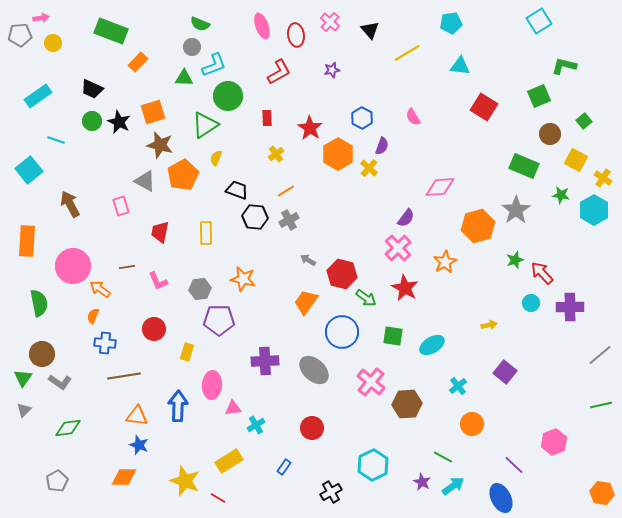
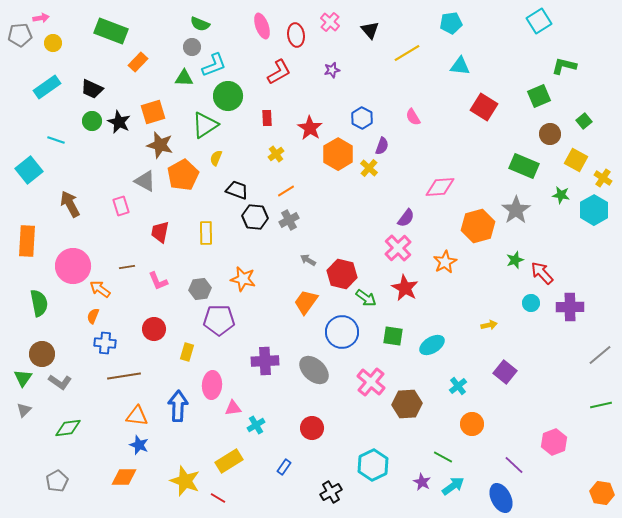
cyan rectangle at (38, 96): moved 9 px right, 9 px up
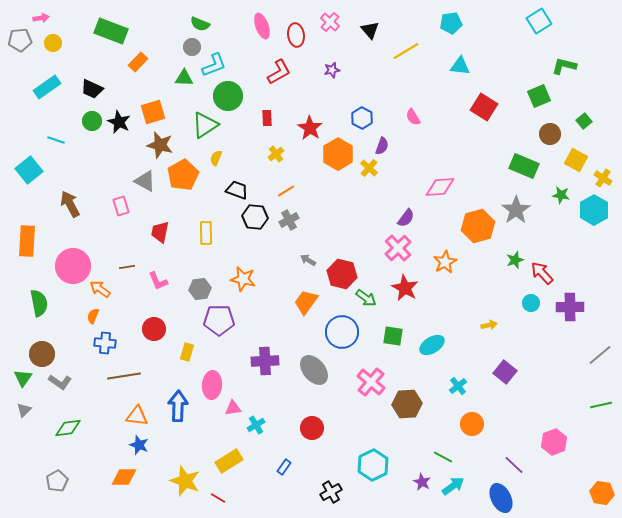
gray pentagon at (20, 35): moved 5 px down
yellow line at (407, 53): moved 1 px left, 2 px up
gray ellipse at (314, 370): rotated 8 degrees clockwise
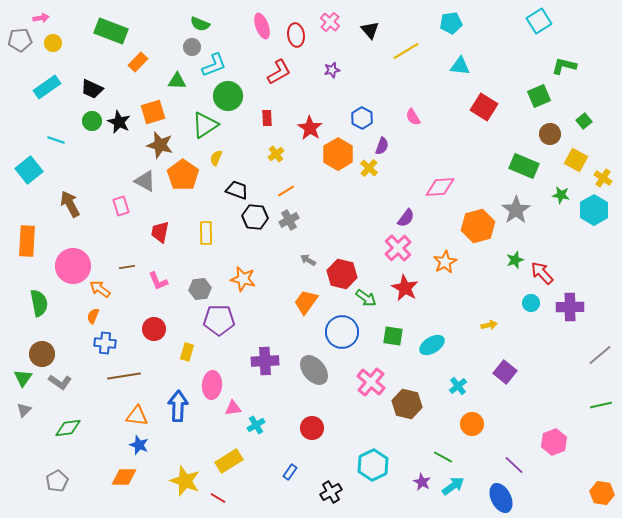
green triangle at (184, 78): moved 7 px left, 3 px down
orange pentagon at (183, 175): rotated 8 degrees counterclockwise
brown hexagon at (407, 404): rotated 16 degrees clockwise
blue rectangle at (284, 467): moved 6 px right, 5 px down
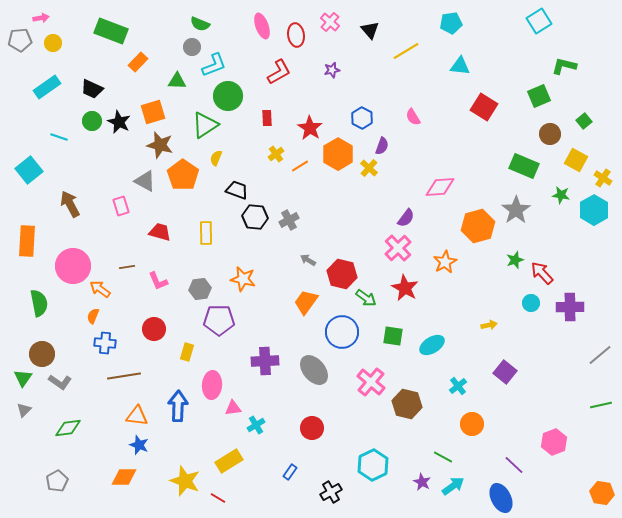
cyan line at (56, 140): moved 3 px right, 3 px up
orange line at (286, 191): moved 14 px right, 25 px up
red trapezoid at (160, 232): rotated 95 degrees clockwise
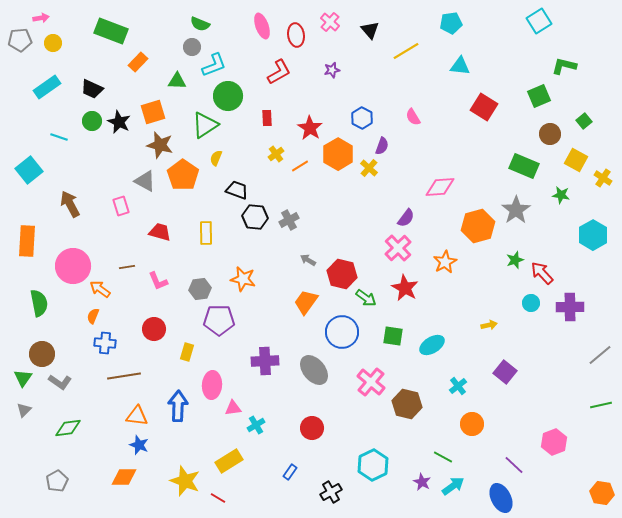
cyan hexagon at (594, 210): moved 1 px left, 25 px down
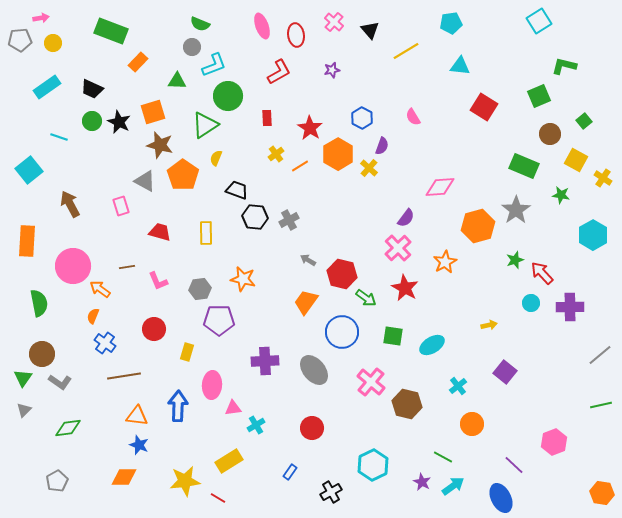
pink cross at (330, 22): moved 4 px right
blue cross at (105, 343): rotated 30 degrees clockwise
yellow star at (185, 481): rotated 28 degrees counterclockwise
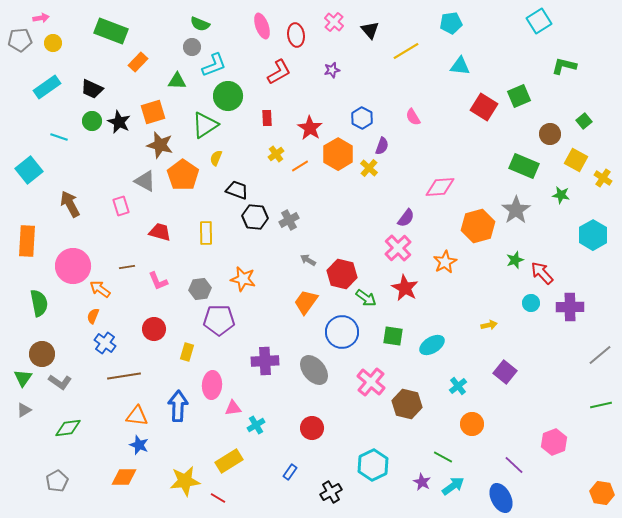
green square at (539, 96): moved 20 px left
gray triangle at (24, 410): rotated 14 degrees clockwise
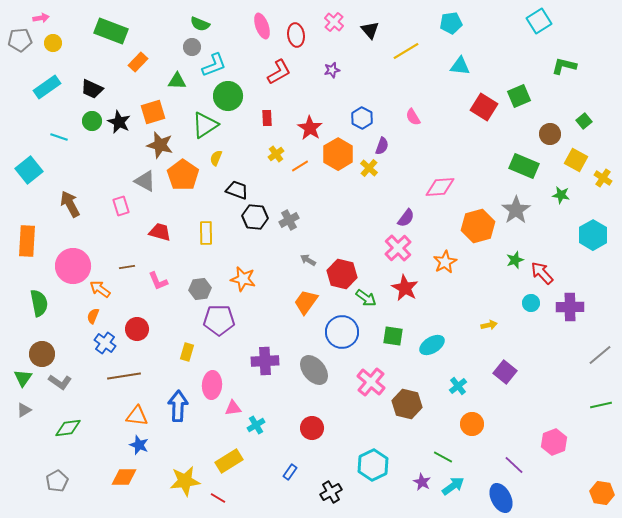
red circle at (154, 329): moved 17 px left
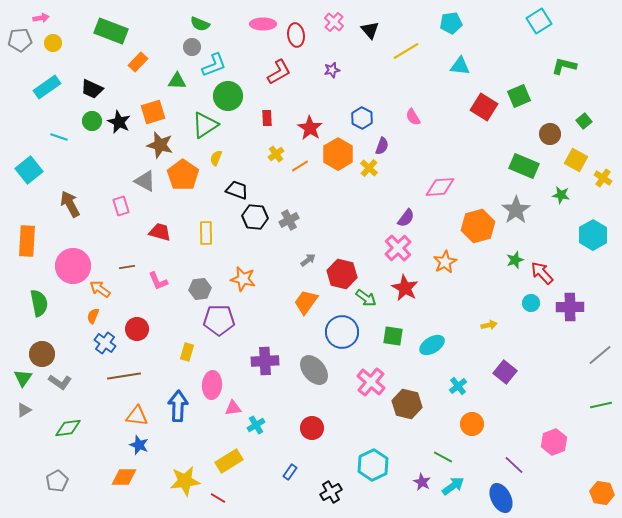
pink ellipse at (262, 26): moved 1 px right, 2 px up; rotated 70 degrees counterclockwise
gray arrow at (308, 260): rotated 112 degrees clockwise
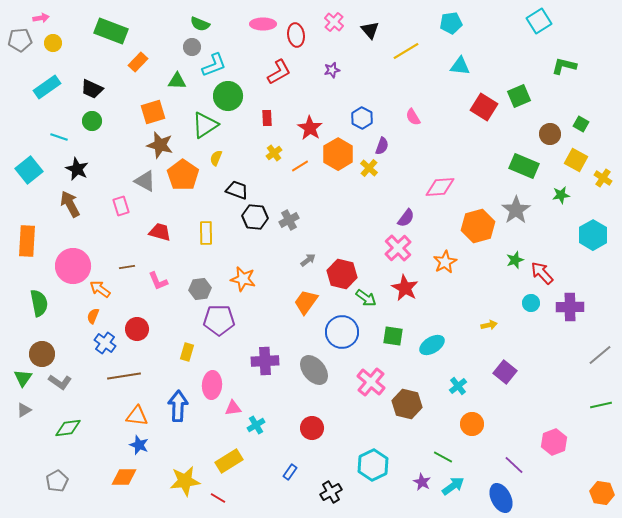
green square at (584, 121): moved 3 px left, 3 px down; rotated 21 degrees counterclockwise
black star at (119, 122): moved 42 px left, 47 px down
yellow cross at (276, 154): moved 2 px left, 1 px up
green star at (561, 195): rotated 18 degrees counterclockwise
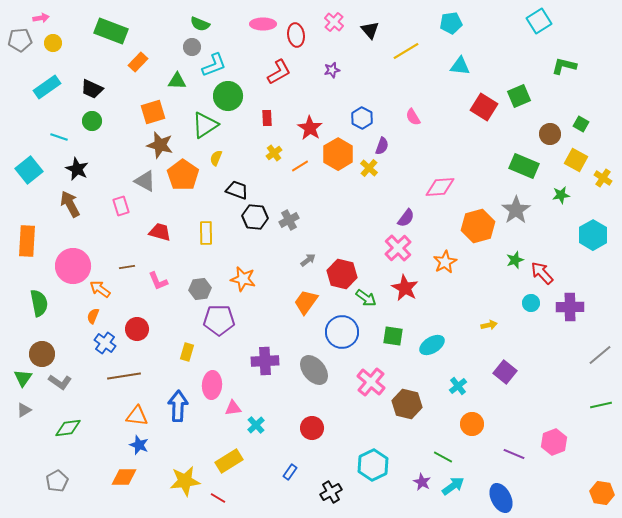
cyan cross at (256, 425): rotated 12 degrees counterclockwise
purple line at (514, 465): moved 11 px up; rotated 20 degrees counterclockwise
